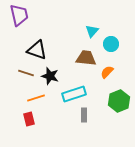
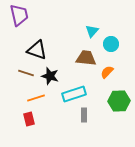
green hexagon: rotated 20 degrees clockwise
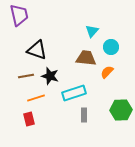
cyan circle: moved 3 px down
brown line: moved 3 px down; rotated 28 degrees counterclockwise
cyan rectangle: moved 1 px up
green hexagon: moved 2 px right, 9 px down
